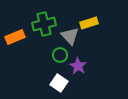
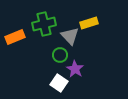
purple star: moved 3 px left, 3 px down
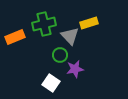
purple star: rotated 30 degrees clockwise
white square: moved 8 px left
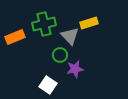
white square: moved 3 px left, 2 px down
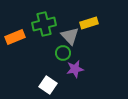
green circle: moved 3 px right, 2 px up
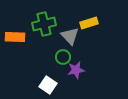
orange rectangle: rotated 24 degrees clockwise
green circle: moved 4 px down
purple star: moved 1 px right, 1 px down
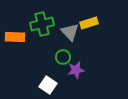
green cross: moved 2 px left
gray triangle: moved 4 px up
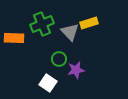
green cross: rotated 10 degrees counterclockwise
orange rectangle: moved 1 px left, 1 px down
green circle: moved 4 px left, 2 px down
white square: moved 2 px up
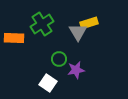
green cross: rotated 10 degrees counterclockwise
gray triangle: moved 8 px right; rotated 12 degrees clockwise
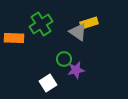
green cross: moved 1 px left
gray triangle: rotated 24 degrees counterclockwise
green circle: moved 5 px right
white square: rotated 24 degrees clockwise
